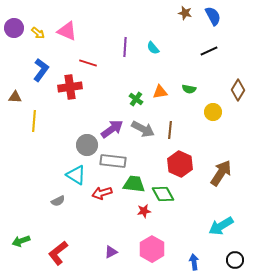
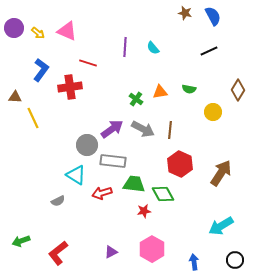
yellow line: moved 1 px left, 3 px up; rotated 30 degrees counterclockwise
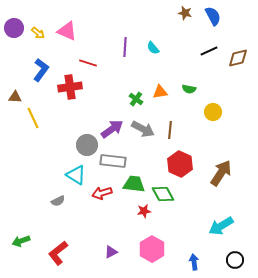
brown diamond: moved 32 px up; rotated 45 degrees clockwise
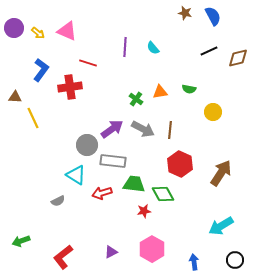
red L-shape: moved 5 px right, 4 px down
